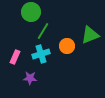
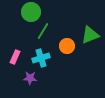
cyan cross: moved 4 px down
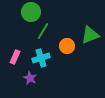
purple star: rotated 24 degrees clockwise
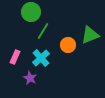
orange circle: moved 1 px right, 1 px up
cyan cross: rotated 24 degrees counterclockwise
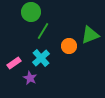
orange circle: moved 1 px right, 1 px down
pink rectangle: moved 1 px left, 6 px down; rotated 32 degrees clockwise
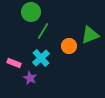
pink rectangle: rotated 56 degrees clockwise
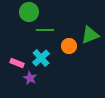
green circle: moved 2 px left
green line: moved 2 px right, 1 px up; rotated 60 degrees clockwise
pink rectangle: moved 3 px right
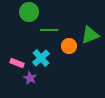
green line: moved 4 px right
